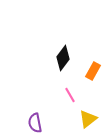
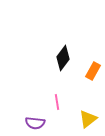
pink line: moved 13 px left, 7 px down; rotated 21 degrees clockwise
purple semicircle: rotated 72 degrees counterclockwise
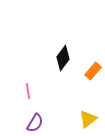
orange rectangle: rotated 12 degrees clockwise
pink line: moved 29 px left, 11 px up
purple semicircle: rotated 66 degrees counterclockwise
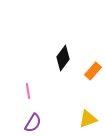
yellow triangle: rotated 18 degrees clockwise
purple semicircle: moved 2 px left
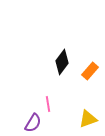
black diamond: moved 1 px left, 4 px down
orange rectangle: moved 3 px left
pink line: moved 20 px right, 13 px down
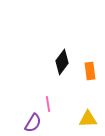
orange rectangle: rotated 48 degrees counterclockwise
yellow triangle: rotated 18 degrees clockwise
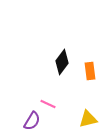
pink line: rotated 56 degrees counterclockwise
yellow triangle: rotated 12 degrees counterclockwise
purple semicircle: moved 1 px left, 2 px up
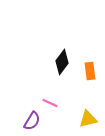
pink line: moved 2 px right, 1 px up
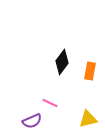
orange rectangle: rotated 18 degrees clockwise
purple semicircle: rotated 36 degrees clockwise
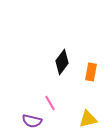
orange rectangle: moved 1 px right, 1 px down
pink line: rotated 35 degrees clockwise
purple semicircle: rotated 36 degrees clockwise
